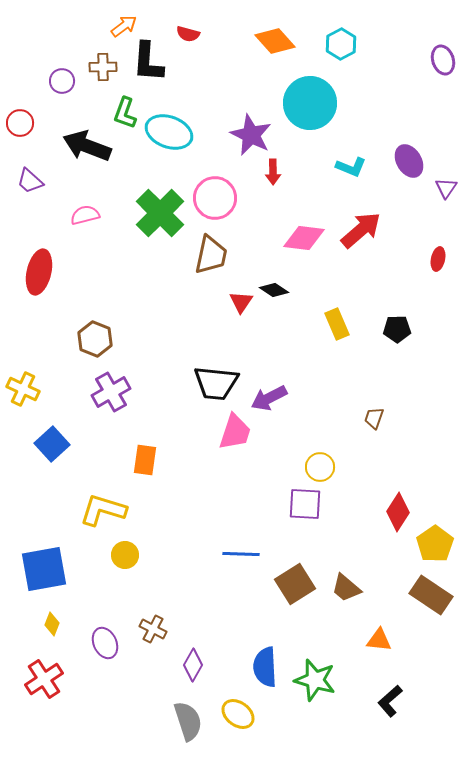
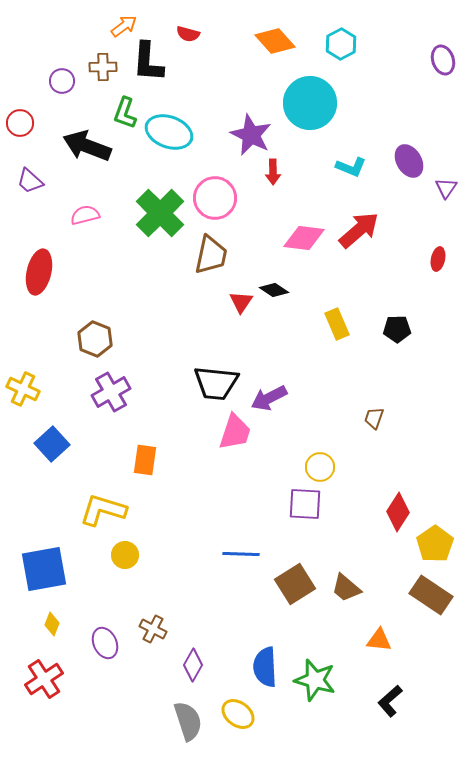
red arrow at (361, 230): moved 2 px left
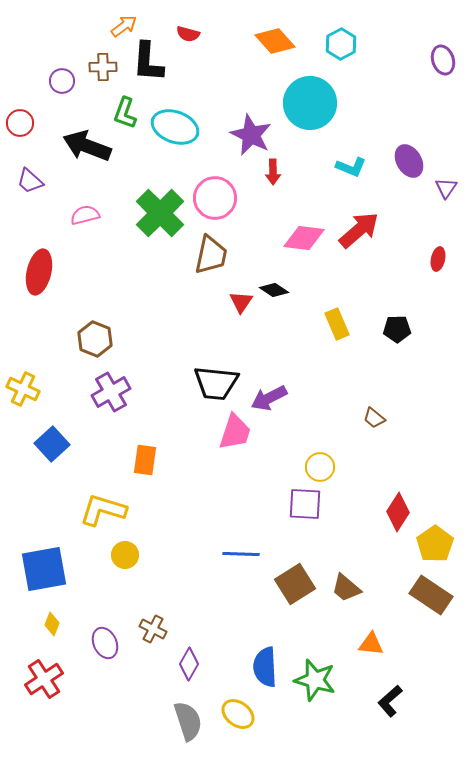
cyan ellipse at (169, 132): moved 6 px right, 5 px up
brown trapezoid at (374, 418): rotated 70 degrees counterclockwise
orange triangle at (379, 640): moved 8 px left, 4 px down
purple diamond at (193, 665): moved 4 px left, 1 px up
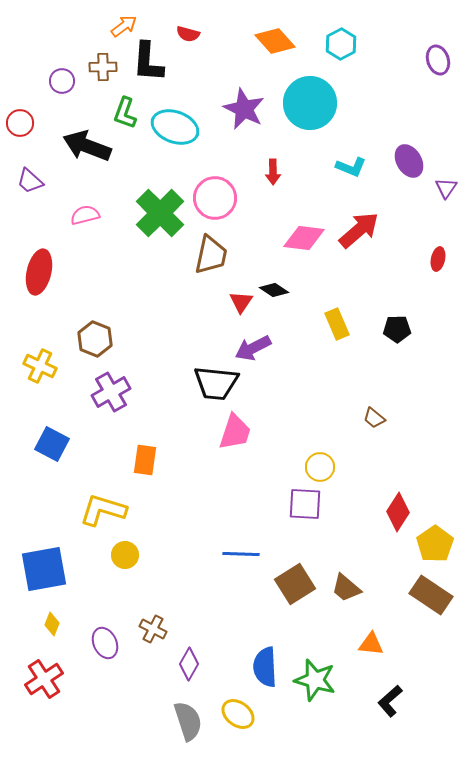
purple ellipse at (443, 60): moved 5 px left
purple star at (251, 135): moved 7 px left, 26 px up
yellow cross at (23, 389): moved 17 px right, 23 px up
purple arrow at (269, 398): moved 16 px left, 50 px up
blue square at (52, 444): rotated 20 degrees counterclockwise
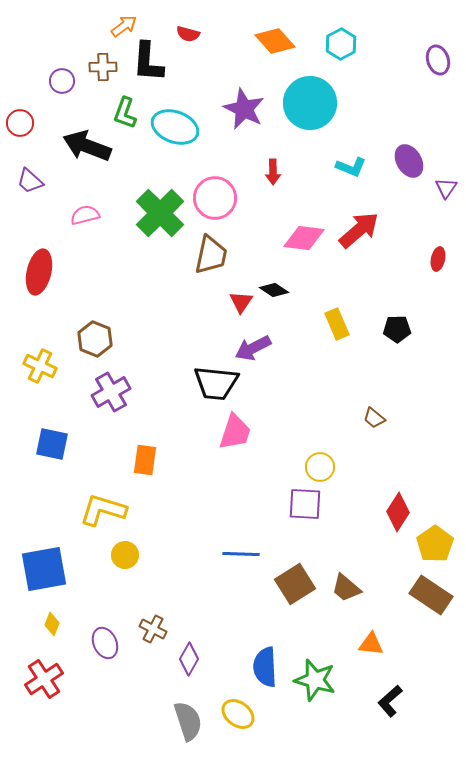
blue square at (52, 444): rotated 16 degrees counterclockwise
purple diamond at (189, 664): moved 5 px up
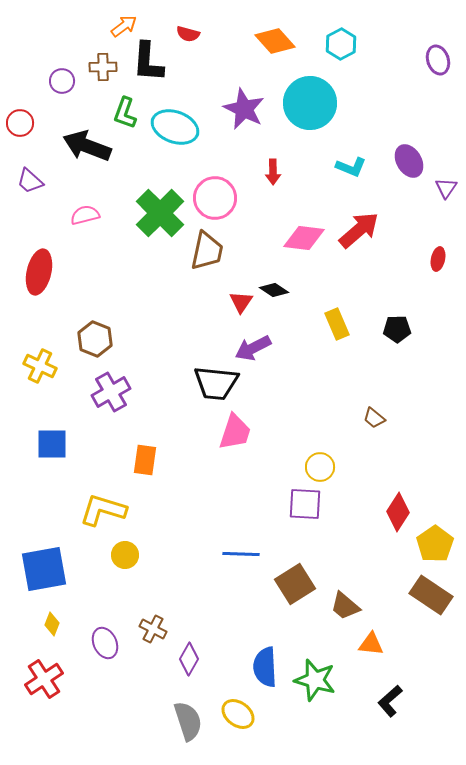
brown trapezoid at (211, 255): moved 4 px left, 4 px up
blue square at (52, 444): rotated 12 degrees counterclockwise
brown trapezoid at (346, 588): moved 1 px left, 18 px down
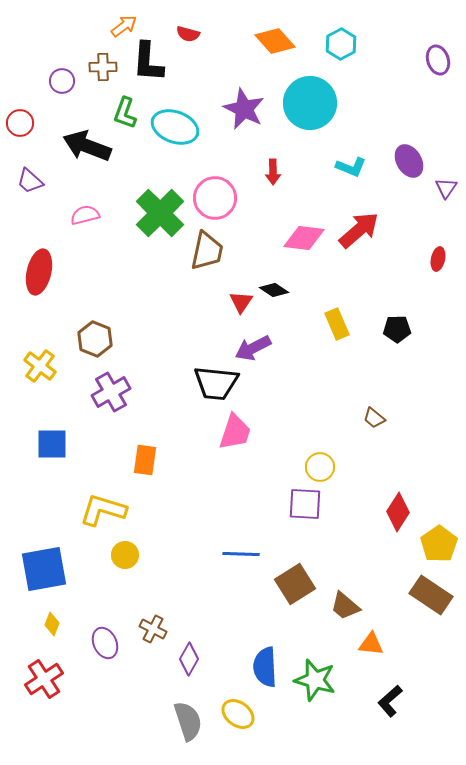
yellow cross at (40, 366): rotated 12 degrees clockwise
yellow pentagon at (435, 544): moved 4 px right
